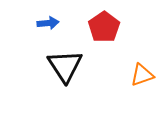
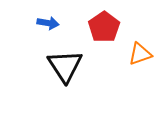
blue arrow: rotated 15 degrees clockwise
orange triangle: moved 2 px left, 21 px up
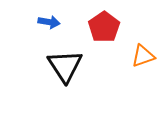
blue arrow: moved 1 px right, 1 px up
orange triangle: moved 3 px right, 2 px down
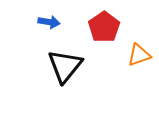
orange triangle: moved 4 px left, 1 px up
black triangle: rotated 12 degrees clockwise
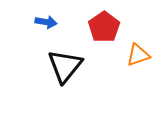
blue arrow: moved 3 px left
orange triangle: moved 1 px left
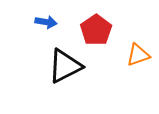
red pentagon: moved 8 px left, 3 px down
black triangle: rotated 24 degrees clockwise
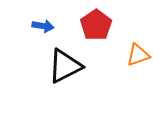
blue arrow: moved 3 px left, 4 px down
red pentagon: moved 5 px up
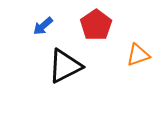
blue arrow: rotated 130 degrees clockwise
